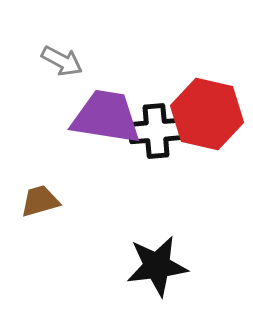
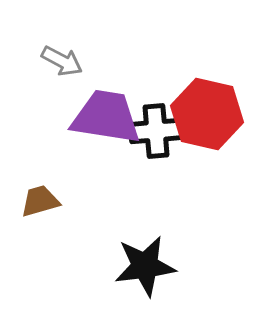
black star: moved 12 px left
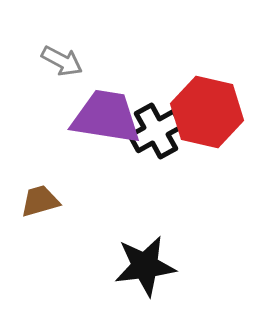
red hexagon: moved 2 px up
black cross: rotated 24 degrees counterclockwise
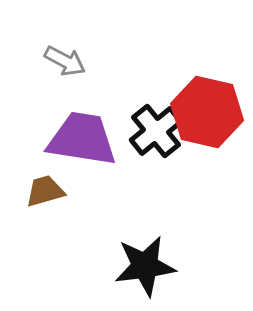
gray arrow: moved 3 px right
purple trapezoid: moved 24 px left, 22 px down
black cross: rotated 10 degrees counterclockwise
brown trapezoid: moved 5 px right, 10 px up
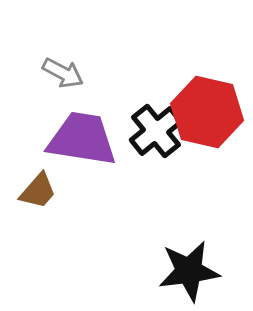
gray arrow: moved 2 px left, 12 px down
brown trapezoid: moved 7 px left; rotated 147 degrees clockwise
black star: moved 44 px right, 5 px down
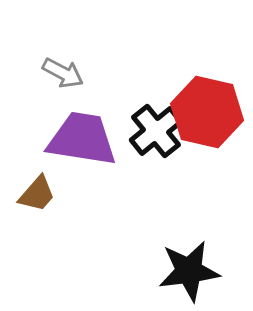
brown trapezoid: moved 1 px left, 3 px down
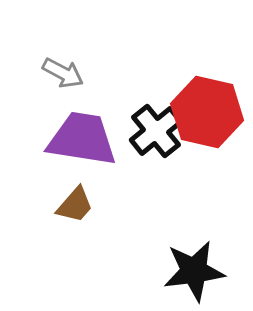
brown trapezoid: moved 38 px right, 11 px down
black star: moved 5 px right
